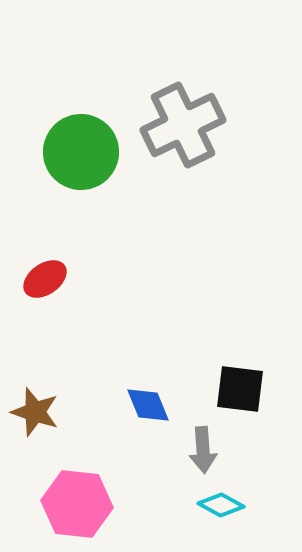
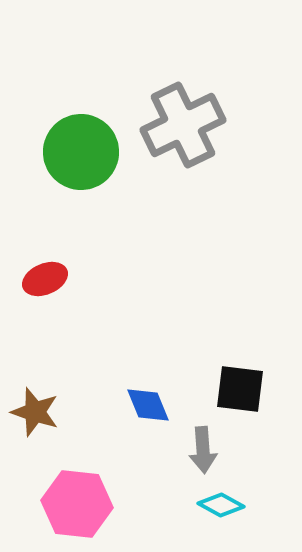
red ellipse: rotated 12 degrees clockwise
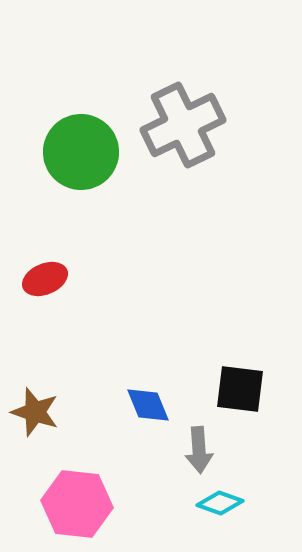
gray arrow: moved 4 px left
cyan diamond: moved 1 px left, 2 px up; rotated 9 degrees counterclockwise
